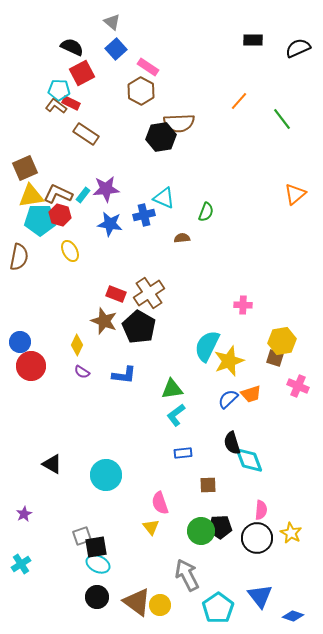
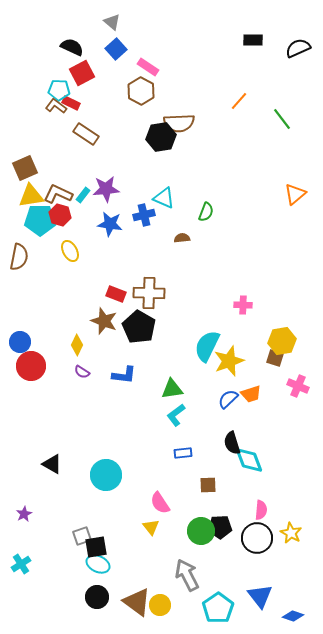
brown cross at (149, 293): rotated 36 degrees clockwise
pink semicircle at (160, 503): rotated 15 degrees counterclockwise
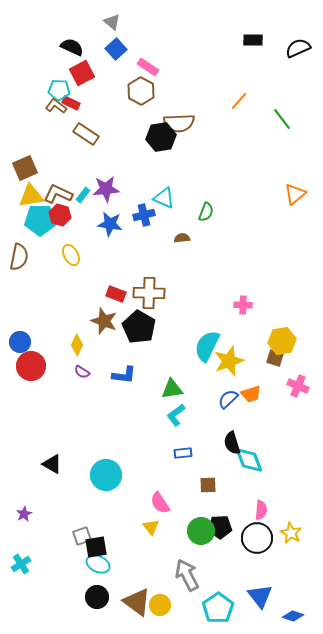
yellow ellipse at (70, 251): moved 1 px right, 4 px down
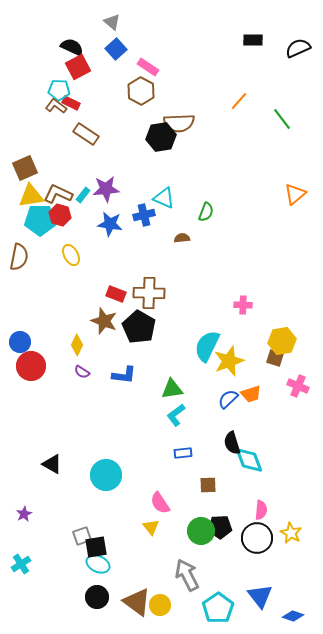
red square at (82, 73): moved 4 px left, 6 px up
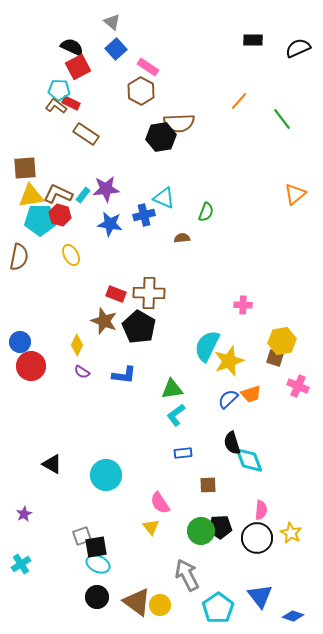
brown square at (25, 168): rotated 20 degrees clockwise
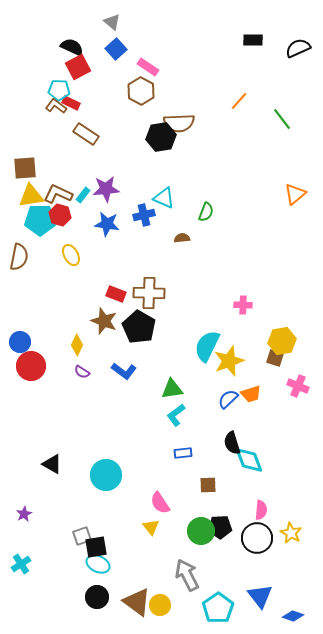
blue star at (110, 224): moved 3 px left
blue L-shape at (124, 375): moved 4 px up; rotated 30 degrees clockwise
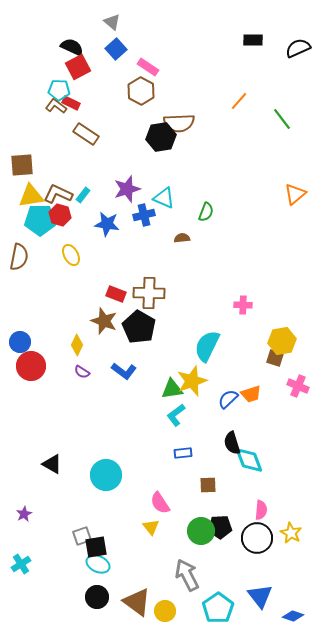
brown square at (25, 168): moved 3 px left, 3 px up
purple star at (106, 189): moved 21 px right; rotated 12 degrees counterclockwise
yellow star at (229, 361): moved 37 px left, 20 px down
yellow circle at (160, 605): moved 5 px right, 6 px down
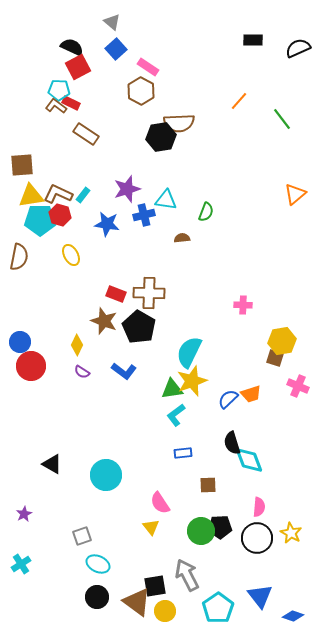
cyan triangle at (164, 198): moved 2 px right, 2 px down; rotated 15 degrees counterclockwise
cyan semicircle at (207, 346): moved 18 px left, 6 px down
pink semicircle at (261, 510): moved 2 px left, 3 px up
black square at (96, 547): moved 59 px right, 39 px down
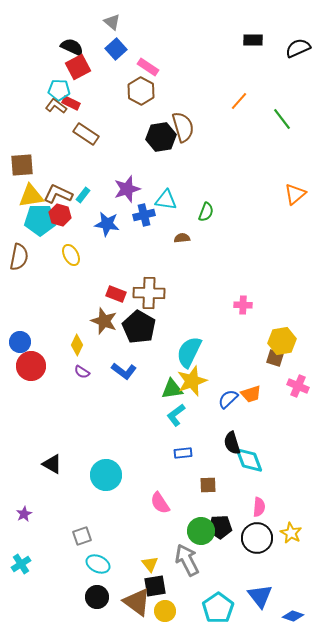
brown semicircle at (179, 123): moved 4 px right, 4 px down; rotated 104 degrees counterclockwise
yellow triangle at (151, 527): moved 1 px left, 37 px down
gray arrow at (187, 575): moved 15 px up
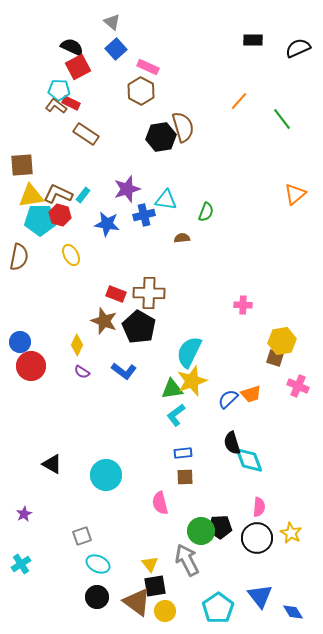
pink rectangle at (148, 67): rotated 10 degrees counterclockwise
brown square at (208, 485): moved 23 px left, 8 px up
pink semicircle at (160, 503): rotated 20 degrees clockwise
blue diamond at (293, 616): moved 4 px up; rotated 40 degrees clockwise
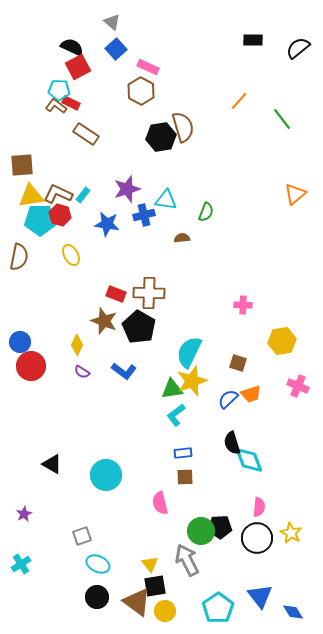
black semicircle at (298, 48): rotated 15 degrees counterclockwise
brown square at (275, 358): moved 37 px left, 5 px down
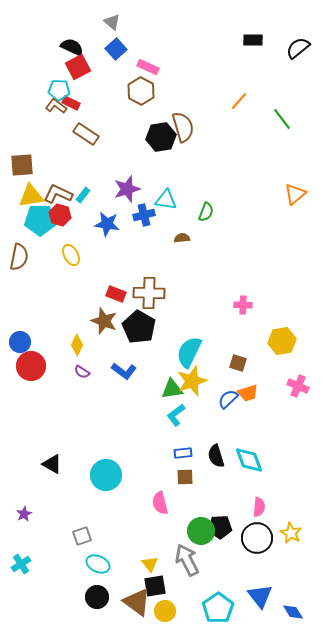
orange trapezoid at (251, 394): moved 3 px left, 1 px up
black semicircle at (232, 443): moved 16 px left, 13 px down
